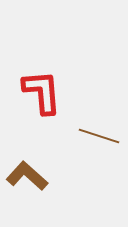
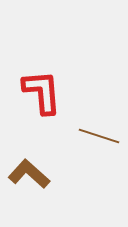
brown L-shape: moved 2 px right, 2 px up
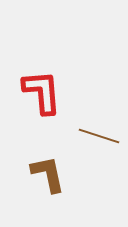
brown L-shape: moved 19 px right; rotated 36 degrees clockwise
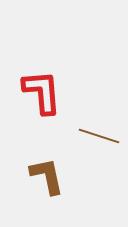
brown L-shape: moved 1 px left, 2 px down
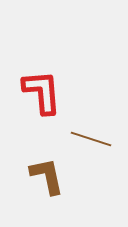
brown line: moved 8 px left, 3 px down
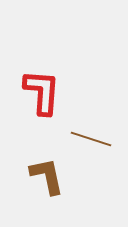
red L-shape: rotated 9 degrees clockwise
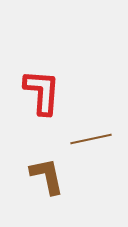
brown line: rotated 30 degrees counterclockwise
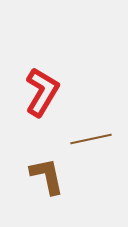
red L-shape: rotated 27 degrees clockwise
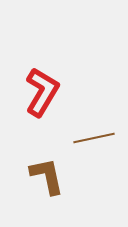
brown line: moved 3 px right, 1 px up
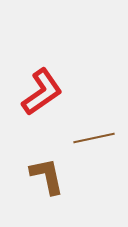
red L-shape: rotated 24 degrees clockwise
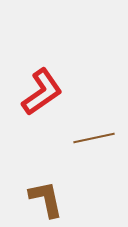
brown L-shape: moved 1 px left, 23 px down
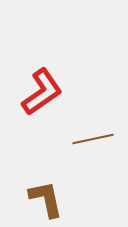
brown line: moved 1 px left, 1 px down
